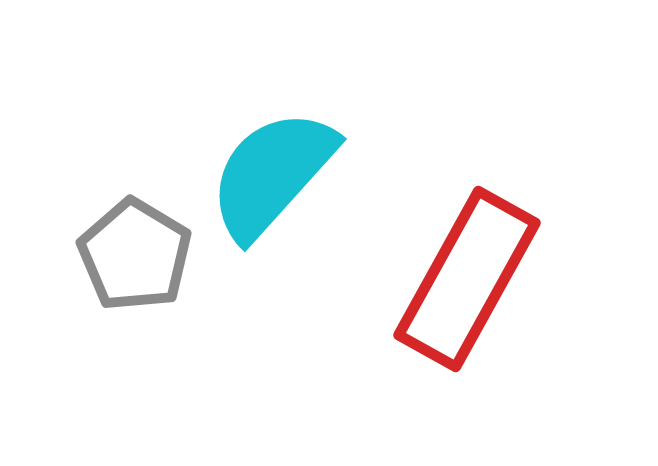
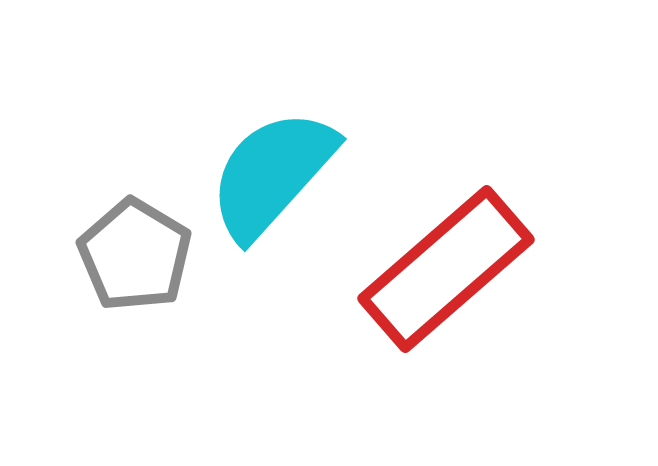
red rectangle: moved 21 px left, 10 px up; rotated 20 degrees clockwise
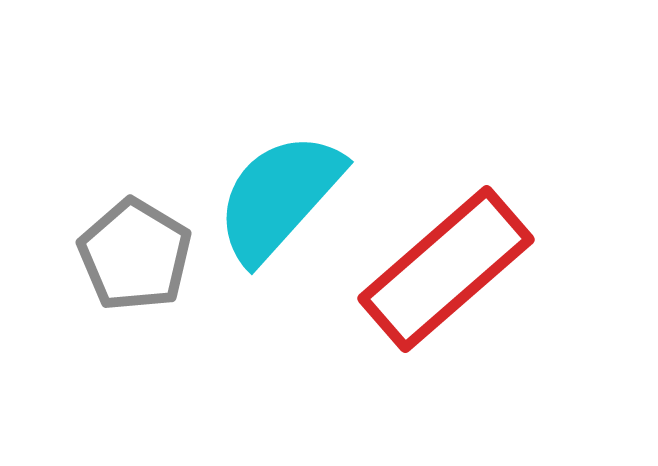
cyan semicircle: moved 7 px right, 23 px down
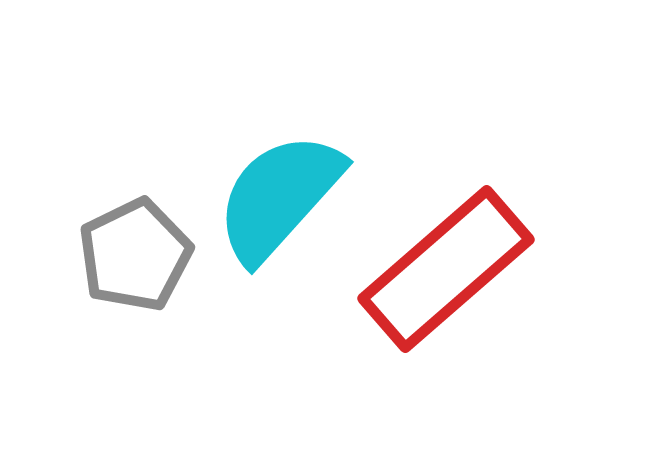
gray pentagon: rotated 15 degrees clockwise
